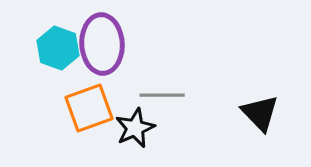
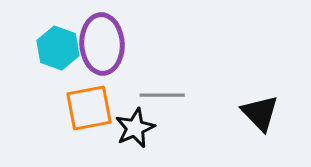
orange square: rotated 9 degrees clockwise
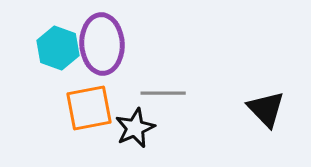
gray line: moved 1 px right, 2 px up
black triangle: moved 6 px right, 4 px up
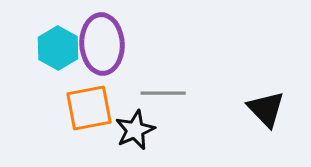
cyan hexagon: rotated 9 degrees clockwise
black star: moved 2 px down
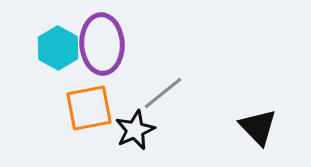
gray line: rotated 39 degrees counterclockwise
black triangle: moved 8 px left, 18 px down
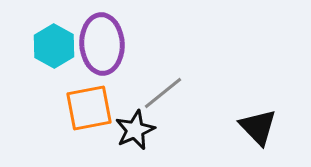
cyan hexagon: moved 4 px left, 2 px up
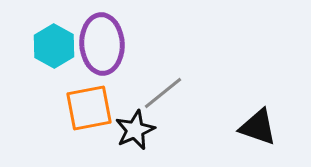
black triangle: rotated 27 degrees counterclockwise
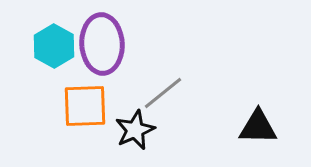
orange square: moved 4 px left, 2 px up; rotated 9 degrees clockwise
black triangle: rotated 18 degrees counterclockwise
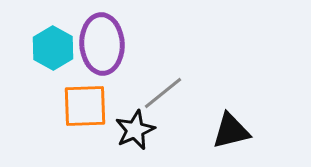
cyan hexagon: moved 1 px left, 2 px down
black triangle: moved 27 px left, 4 px down; rotated 15 degrees counterclockwise
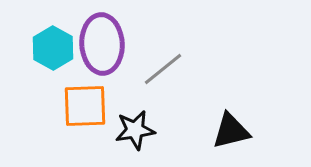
gray line: moved 24 px up
black star: rotated 15 degrees clockwise
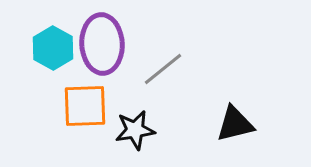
black triangle: moved 4 px right, 7 px up
